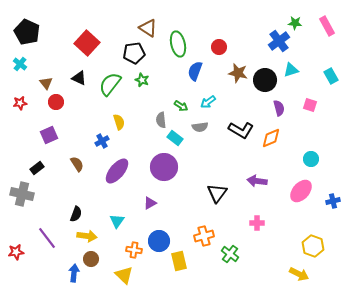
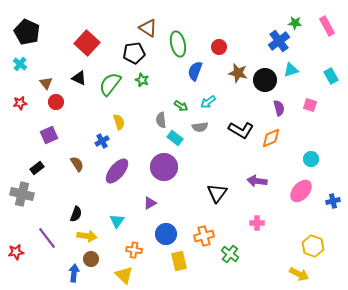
blue circle at (159, 241): moved 7 px right, 7 px up
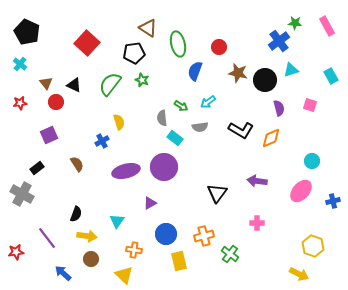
black triangle at (79, 78): moved 5 px left, 7 px down
gray semicircle at (161, 120): moved 1 px right, 2 px up
cyan circle at (311, 159): moved 1 px right, 2 px down
purple ellipse at (117, 171): moved 9 px right; rotated 36 degrees clockwise
gray cross at (22, 194): rotated 15 degrees clockwise
blue arrow at (74, 273): moved 11 px left; rotated 54 degrees counterclockwise
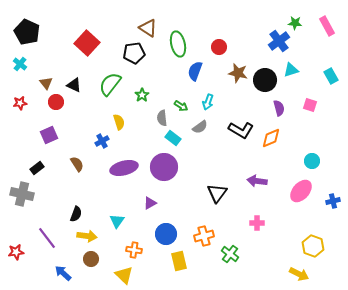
green star at (142, 80): moved 15 px down; rotated 16 degrees clockwise
cyan arrow at (208, 102): rotated 35 degrees counterclockwise
gray semicircle at (200, 127): rotated 28 degrees counterclockwise
cyan rectangle at (175, 138): moved 2 px left
purple ellipse at (126, 171): moved 2 px left, 3 px up
gray cross at (22, 194): rotated 15 degrees counterclockwise
